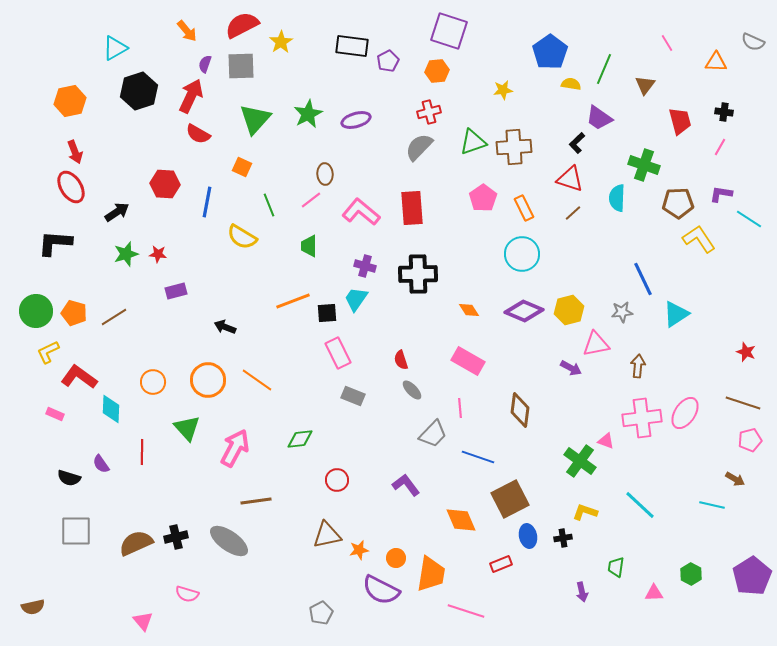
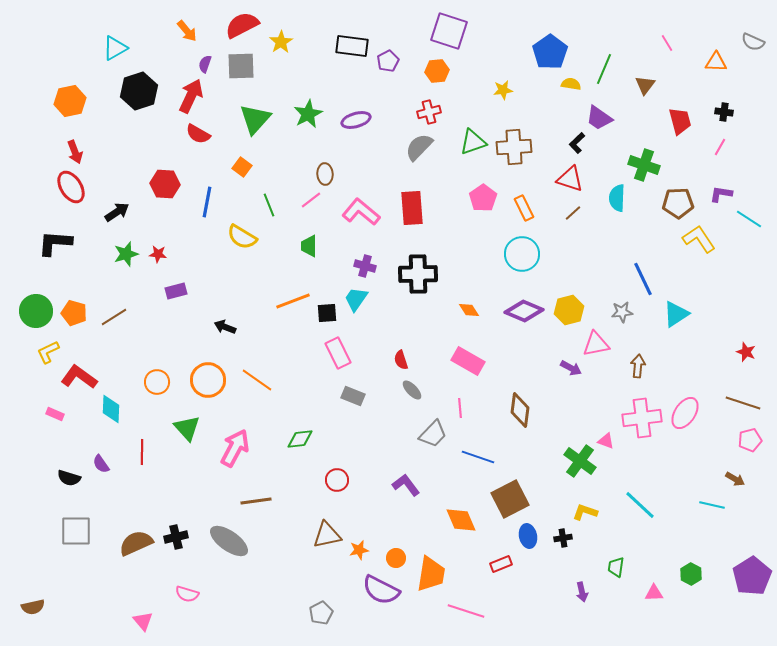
orange square at (242, 167): rotated 12 degrees clockwise
orange circle at (153, 382): moved 4 px right
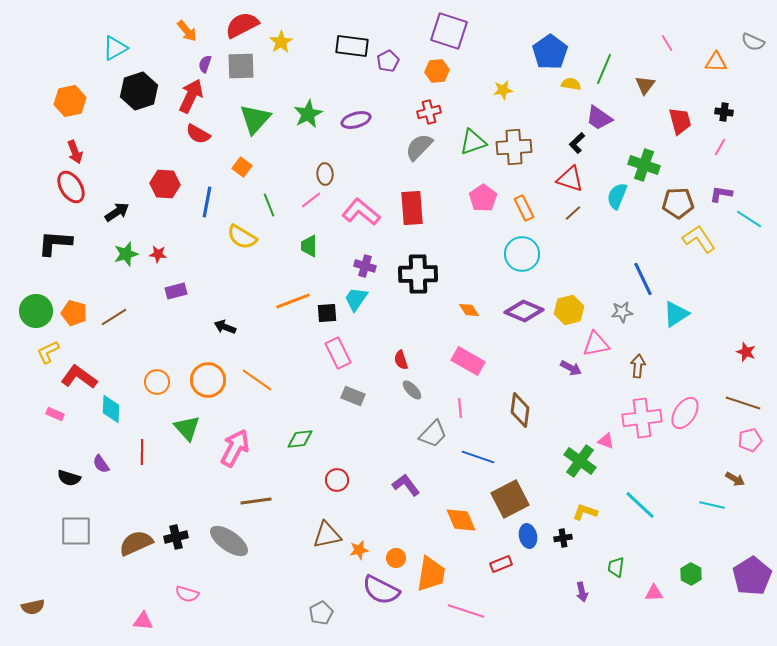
cyan semicircle at (617, 198): moved 2 px up; rotated 20 degrees clockwise
pink triangle at (143, 621): rotated 45 degrees counterclockwise
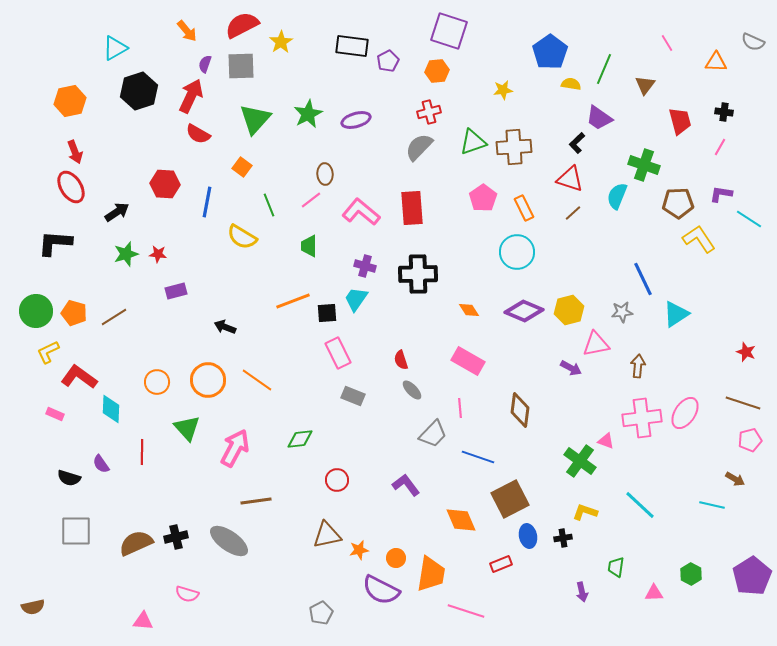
cyan circle at (522, 254): moved 5 px left, 2 px up
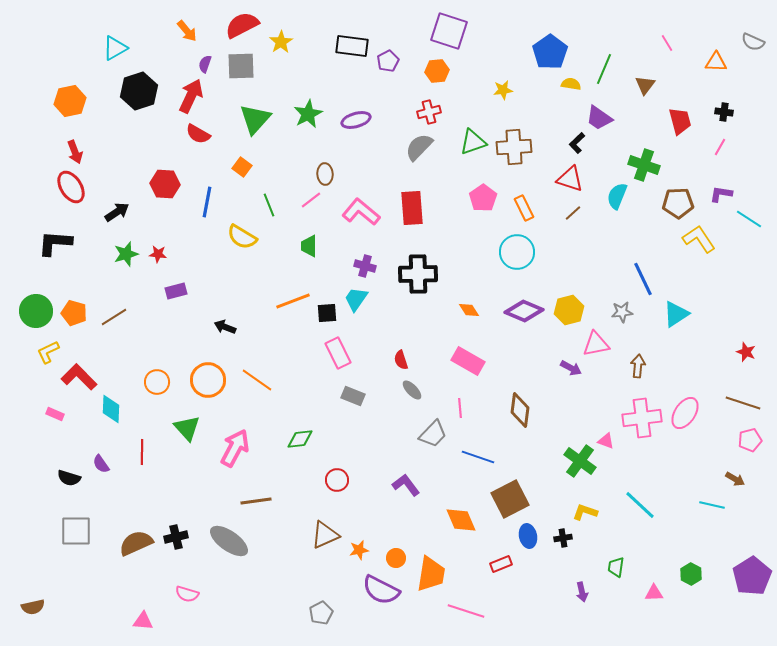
red L-shape at (79, 377): rotated 9 degrees clockwise
brown triangle at (327, 535): moved 2 px left; rotated 12 degrees counterclockwise
